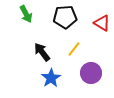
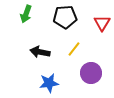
green arrow: rotated 48 degrees clockwise
red triangle: rotated 30 degrees clockwise
black arrow: moved 2 px left; rotated 42 degrees counterclockwise
blue star: moved 2 px left, 5 px down; rotated 24 degrees clockwise
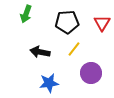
black pentagon: moved 2 px right, 5 px down
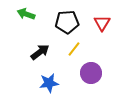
green arrow: rotated 90 degrees clockwise
black arrow: rotated 132 degrees clockwise
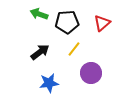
green arrow: moved 13 px right
red triangle: rotated 18 degrees clockwise
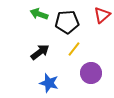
red triangle: moved 8 px up
blue star: rotated 24 degrees clockwise
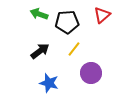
black arrow: moved 1 px up
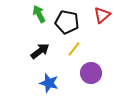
green arrow: rotated 42 degrees clockwise
black pentagon: rotated 15 degrees clockwise
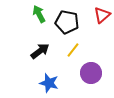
yellow line: moved 1 px left, 1 px down
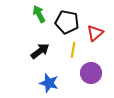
red triangle: moved 7 px left, 18 px down
yellow line: rotated 28 degrees counterclockwise
